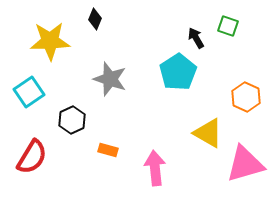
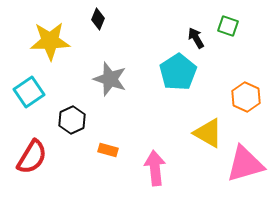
black diamond: moved 3 px right
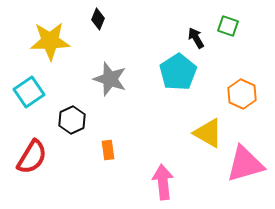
orange hexagon: moved 4 px left, 3 px up
orange rectangle: rotated 66 degrees clockwise
pink arrow: moved 8 px right, 14 px down
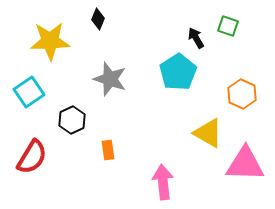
pink triangle: rotated 18 degrees clockwise
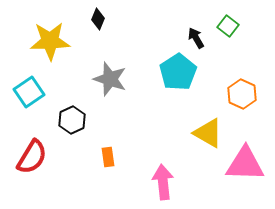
green square: rotated 20 degrees clockwise
orange rectangle: moved 7 px down
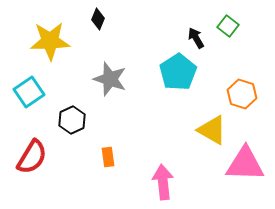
orange hexagon: rotated 8 degrees counterclockwise
yellow triangle: moved 4 px right, 3 px up
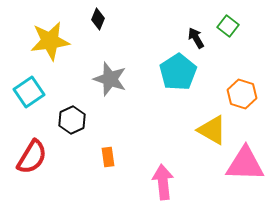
yellow star: rotated 6 degrees counterclockwise
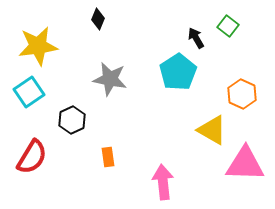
yellow star: moved 12 px left, 5 px down
gray star: rotated 8 degrees counterclockwise
orange hexagon: rotated 8 degrees clockwise
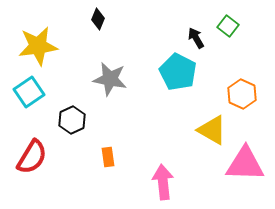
cyan pentagon: rotated 12 degrees counterclockwise
